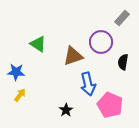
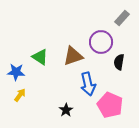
green triangle: moved 2 px right, 13 px down
black semicircle: moved 4 px left
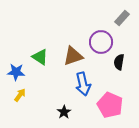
blue arrow: moved 5 px left
black star: moved 2 px left, 2 px down
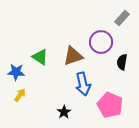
black semicircle: moved 3 px right
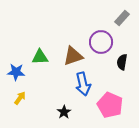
green triangle: rotated 36 degrees counterclockwise
yellow arrow: moved 3 px down
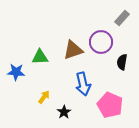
brown triangle: moved 6 px up
yellow arrow: moved 24 px right, 1 px up
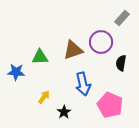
black semicircle: moved 1 px left, 1 px down
